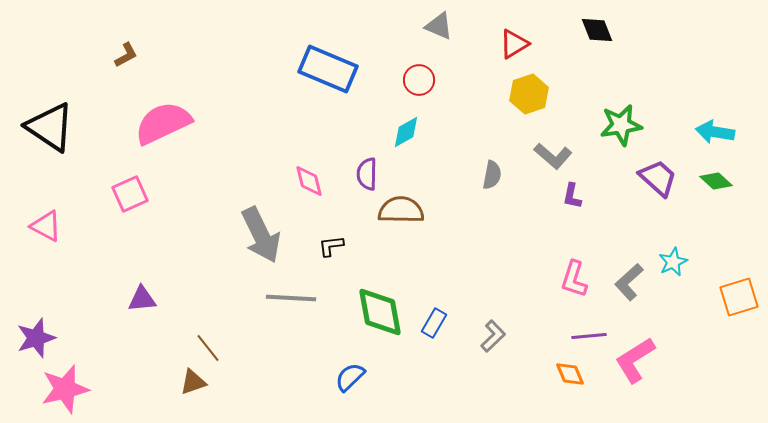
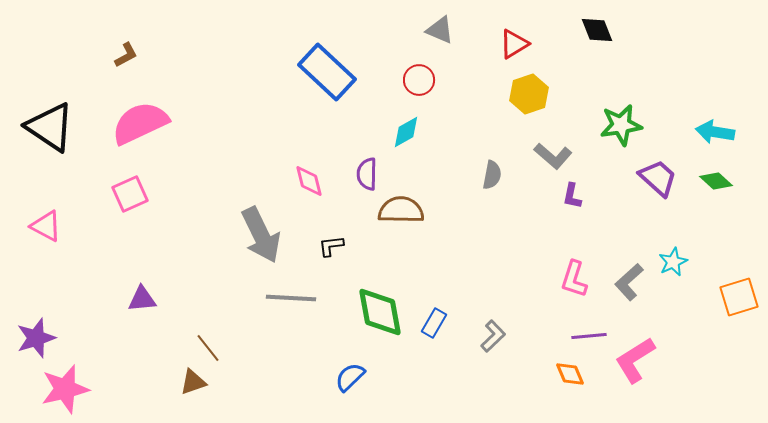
gray triangle at (439, 26): moved 1 px right, 4 px down
blue rectangle at (328, 69): moved 1 px left, 3 px down; rotated 20 degrees clockwise
pink semicircle at (163, 123): moved 23 px left
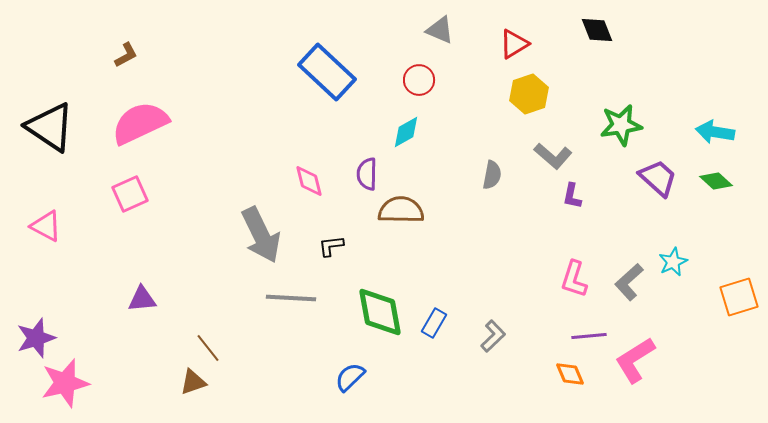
pink star at (65, 389): moved 6 px up
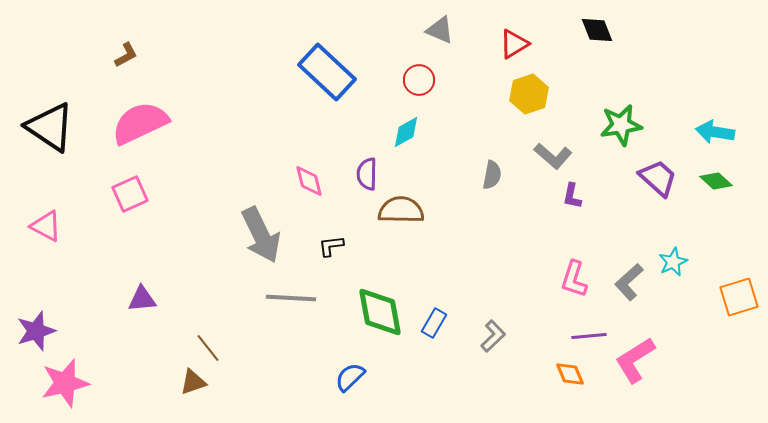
purple star at (36, 338): moved 7 px up
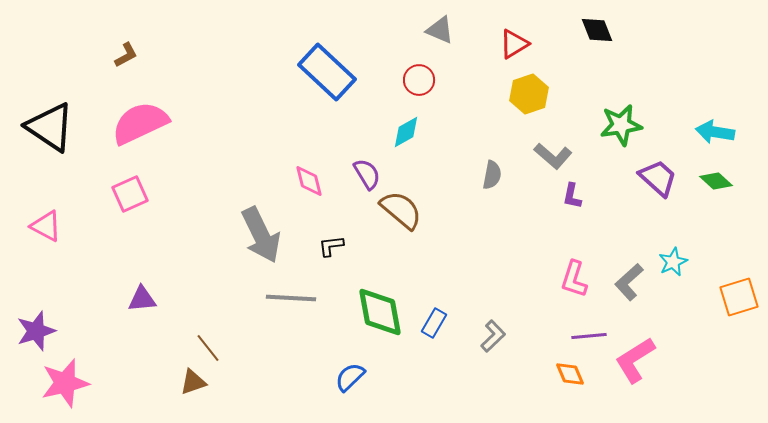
purple semicircle at (367, 174): rotated 148 degrees clockwise
brown semicircle at (401, 210): rotated 39 degrees clockwise
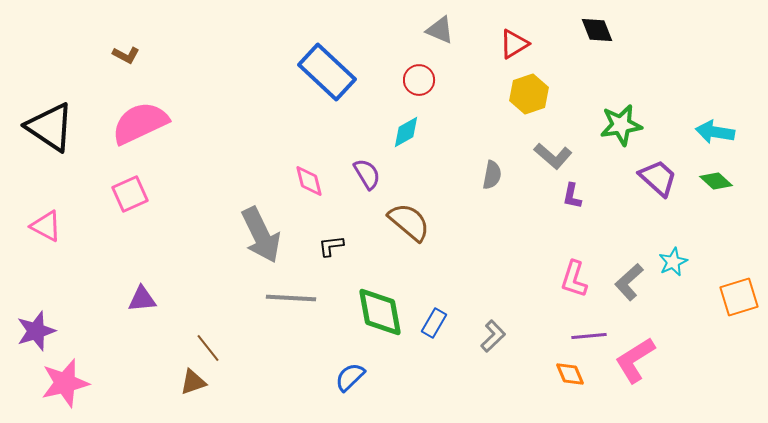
brown L-shape at (126, 55): rotated 56 degrees clockwise
brown semicircle at (401, 210): moved 8 px right, 12 px down
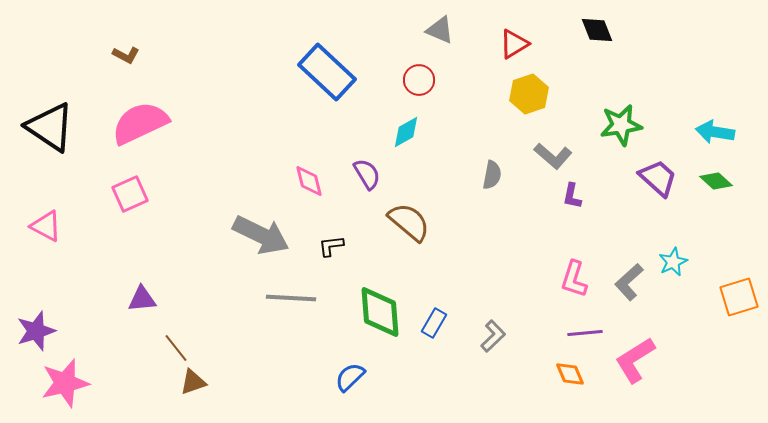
gray arrow at (261, 235): rotated 38 degrees counterclockwise
green diamond at (380, 312): rotated 6 degrees clockwise
purple line at (589, 336): moved 4 px left, 3 px up
brown line at (208, 348): moved 32 px left
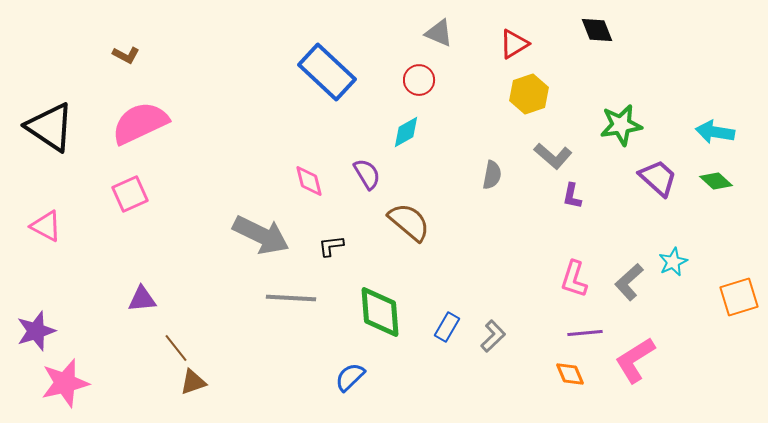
gray triangle at (440, 30): moved 1 px left, 3 px down
blue rectangle at (434, 323): moved 13 px right, 4 px down
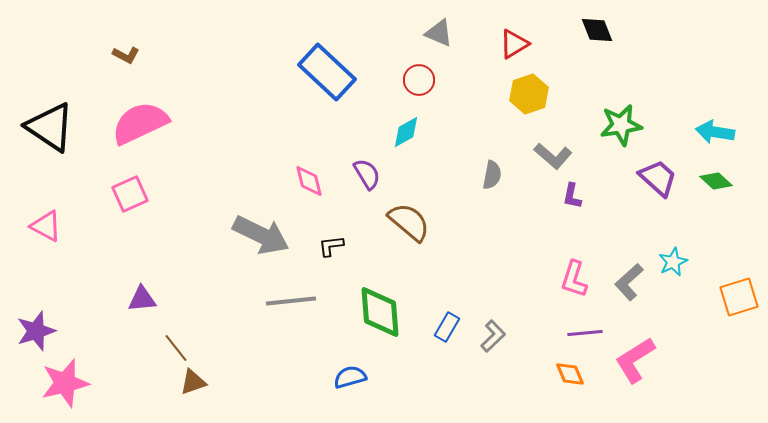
gray line at (291, 298): moved 3 px down; rotated 9 degrees counterclockwise
blue semicircle at (350, 377): rotated 28 degrees clockwise
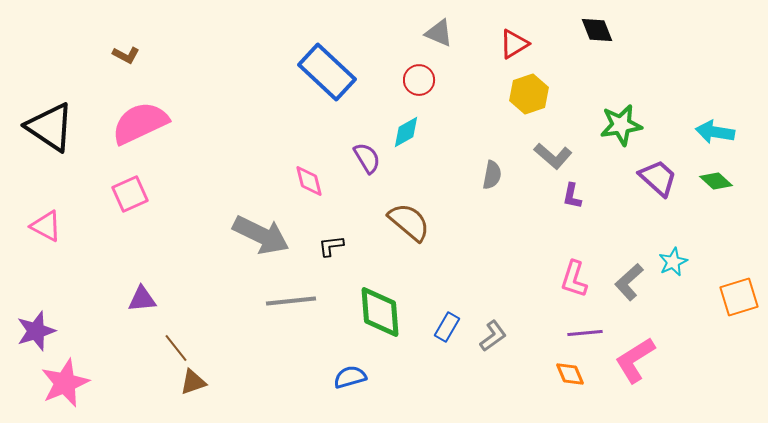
purple semicircle at (367, 174): moved 16 px up
gray L-shape at (493, 336): rotated 8 degrees clockwise
pink star at (65, 383): rotated 9 degrees counterclockwise
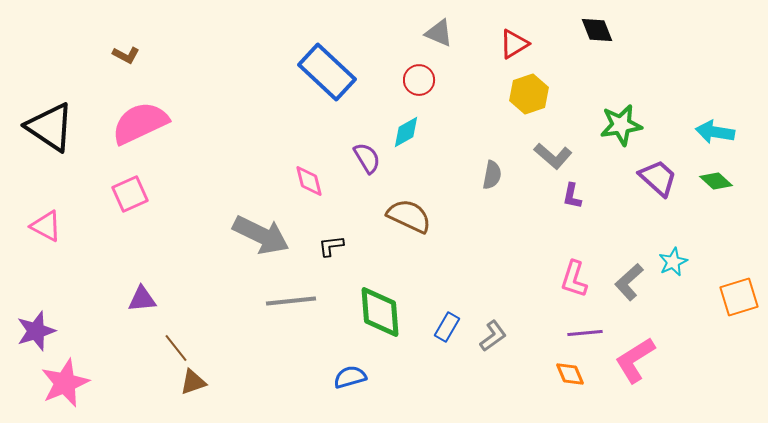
brown semicircle at (409, 222): moved 6 px up; rotated 15 degrees counterclockwise
